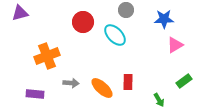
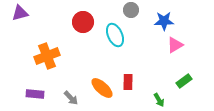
gray circle: moved 5 px right
blue star: moved 2 px down
cyan ellipse: rotated 20 degrees clockwise
gray arrow: moved 15 px down; rotated 42 degrees clockwise
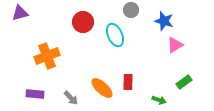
blue star: rotated 18 degrees clockwise
green rectangle: moved 1 px down
green arrow: rotated 40 degrees counterclockwise
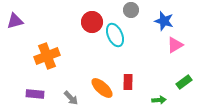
purple triangle: moved 5 px left, 8 px down
red circle: moved 9 px right
green arrow: rotated 24 degrees counterclockwise
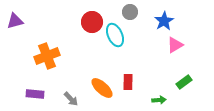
gray circle: moved 1 px left, 2 px down
blue star: rotated 24 degrees clockwise
gray arrow: moved 1 px down
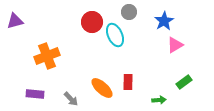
gray circle: moved 1 px left
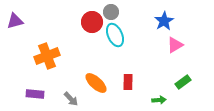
gray circle: moved 18 px left
green rectangle: moved 1 px left
orange ellipse: moved 6 px left, 5 px up
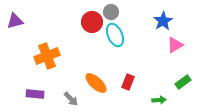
blue star: moved 1 px left
red rectangle: rotated 21 degrees clockwise
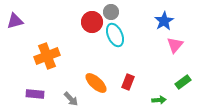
blue star: moved 1 px right
pink triangle: rotated 18 degrees counterclockwise
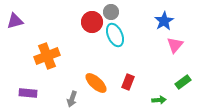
purple rectangle: moved 7 px left, 1 px up
gray arrow: moved 1 px right; rotated 63 degrees clockwise
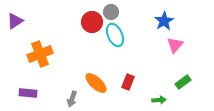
purple triangle: rotated 18 degrees counterclockwise
orange cross: moved 7 px left, 2 px up
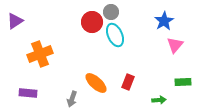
green rectangle: rotated 35 degrees clockwise
